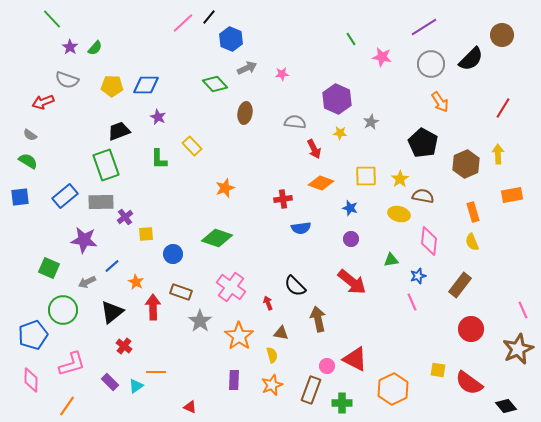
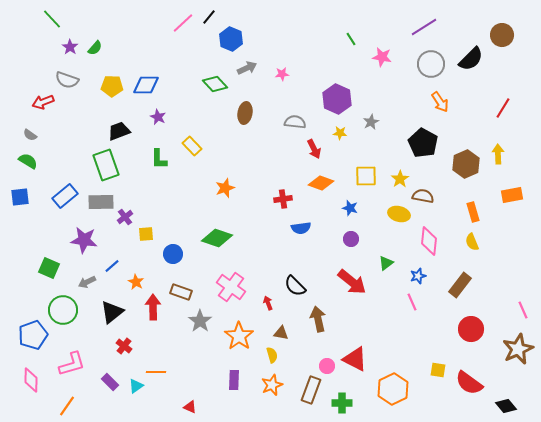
green triangle at (391, 260): moved 5 px left, 3 px down; rotated 28 degrees counterclockwise
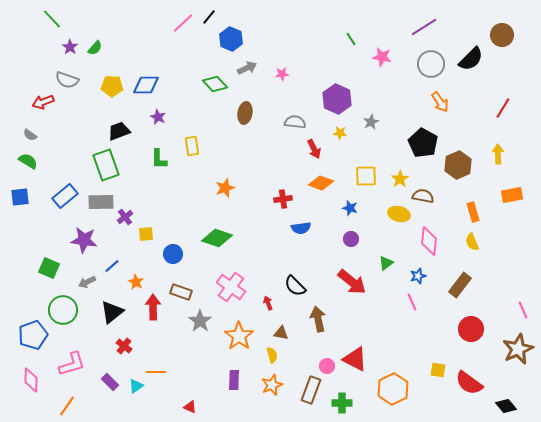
yellow rectangle at (192, 146): rotated 36 degrees clockwise
brown hexagon at (466, 164): moved 8 px left, 1 px down
